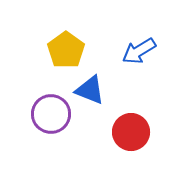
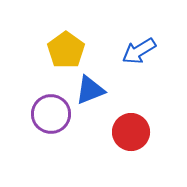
blue triangle: rotated 44 degrees counterclockwise
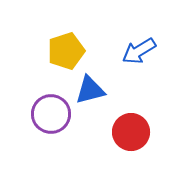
yellow pentagon: moved 1 px down; rotated 18 degrees clockwise
blue triangle: rotated 8 degrees clockwise
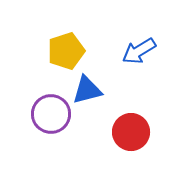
blue triangle: moved 3 px left
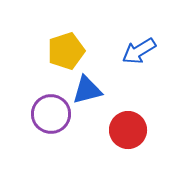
red circle: moved 3 px left, 2 px up
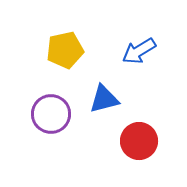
yellow pentagon: moved 1 px left, 1 px up; rotated 6 degrees clockwise
blue triangle: moved 17 px right, 9 px down
red circle: moved 11 px right, 11 px down
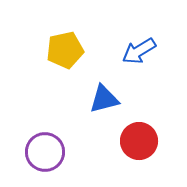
purple circle: moved 6 px left, 38 px down
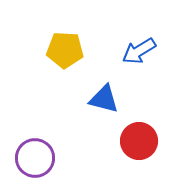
yellow pentagon: rotated 15 degrees clockwise
blue triangle: rotated 28 degrees clockwise
purple circle: moved 10 px left, 6 px down
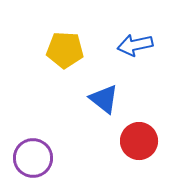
blue arrow: moved 4 px left, 6 px up; rotated 20 degrees clockwise
blue triangle: rotated 24 degrees clockwise
purple circle: moved 2 px left
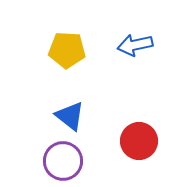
yellow pentagon: moved 2 px right
blue triangle: moved 34 px left, 17 px down
purple circle: moved 30 px right, 3 px down
